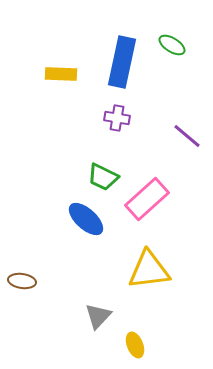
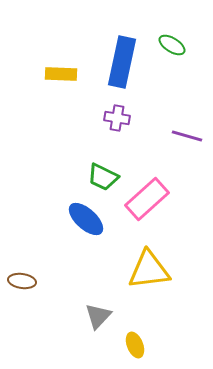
purple line: rotated 24 degrees counterclockwise
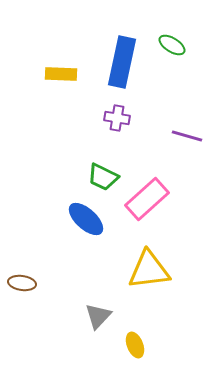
brown ellipse: moved 2 px down
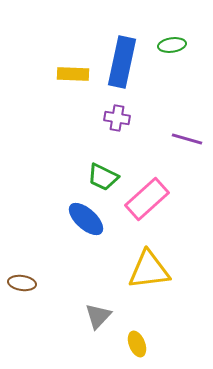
green ellipse: rotated 40 degrees counterclockwise
yellow rectangle: moved 12 px right
purple line: moved 3 px down
yellow ellipse: moved 2 px right, 1 px up
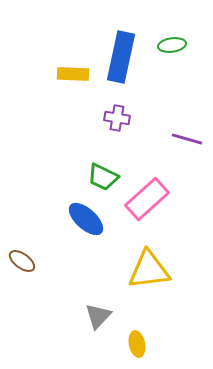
blue rectangle: moved 1 px left, 5 px up
brown ellipse: moved 22 px up; rotated 28 degrees clockwise
yellow ellipse: rotated 10 degrees clockwise
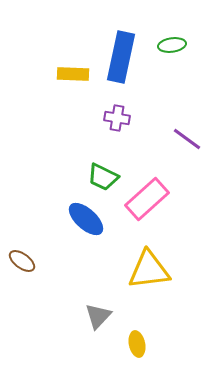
purple line: rotated 20 degrees clockwise
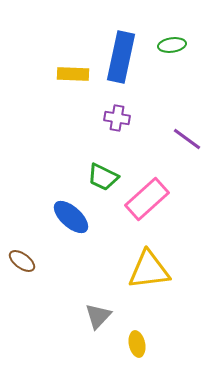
blue ellipse: moved 15 px left, 2 px up
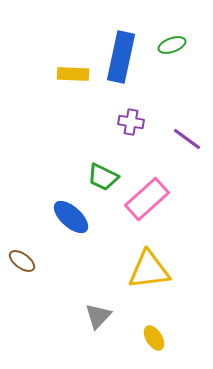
green ellipse: rotated 12 degrees counterclockwise
purple cross: moved 14 px right, 4 px down
yellow ellipse: moved 17 px right, 6 px up; rotated 20 degrees counterclockwise
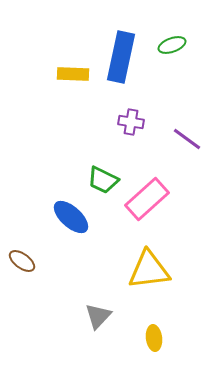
green trapezoid: moved 3 px down
yellow ellipse: rotated 25 degrees clockwise
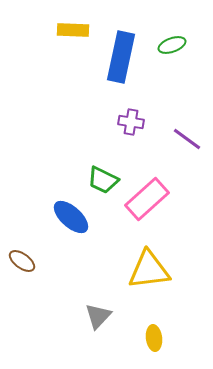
yellow rectangle: moved 44 px up
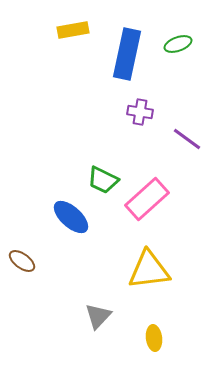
yellow rectangle: rotated 12 degrees counterclockwise
green ellipse: moved 6 px right, 1 px up
blue rectangle: moved 6 px right, 3 px up
purple cross: moved 9 px right, 10 px up
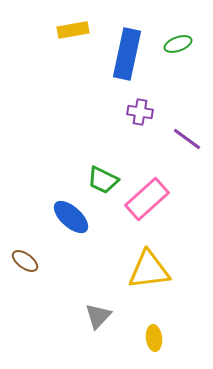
brown ellipse: moved 3 px right
